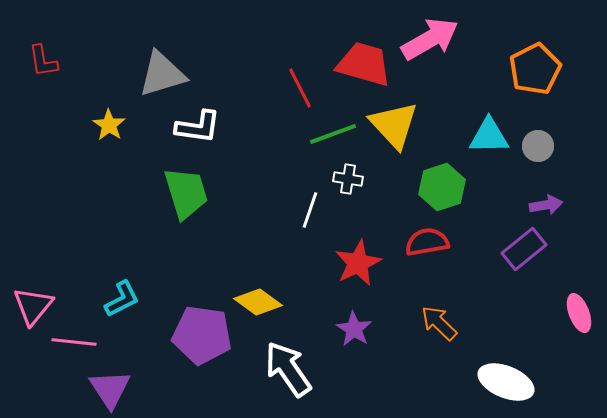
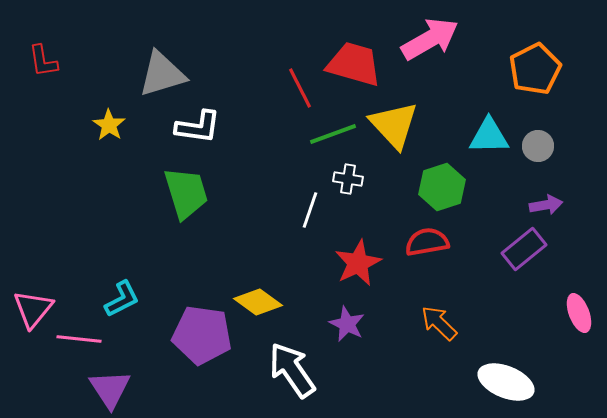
red trapezoid: moved 10 px left
pink triangle: moved 3 px down
purple star: moved 7 px left, 5 px up; rotated 6 degrees counterclockwise
pink line: moved 5 px right, 3 px up
white arrow: moved 4 px right, 1 px down
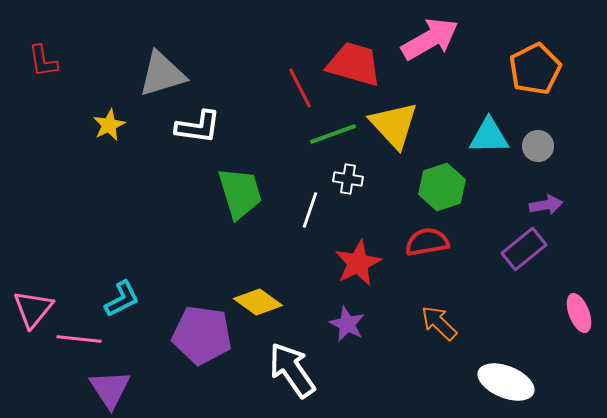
yellow star: rotated 12 degrees clockwise
green trapezoid: moved 54 px right
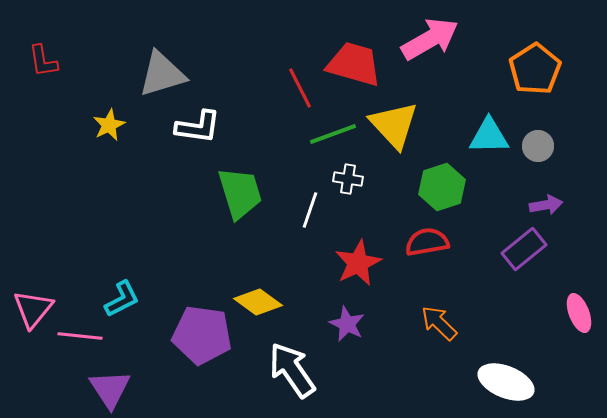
orange pentagon: rotated 6 degrees counterclockwise
pink line: moved 1 px right, 3 px up
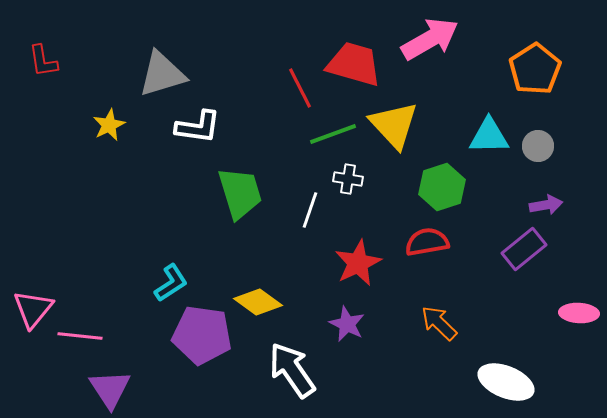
cyan L-shape: moved 49 px right, 16 px up; rotated 6 degrees counterclockwise
pink ellipse: rotated 66 degrees counterclockwise
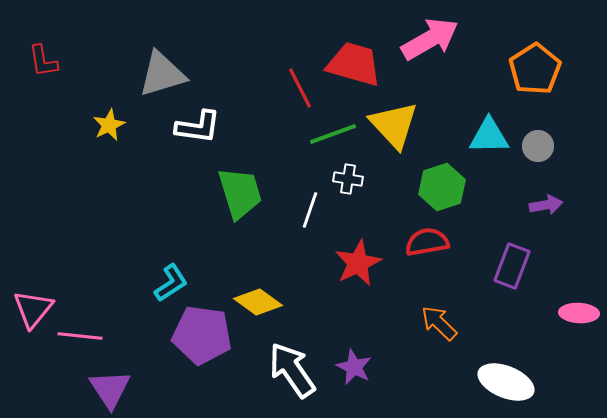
purple rectangle: moved 12 px left, 17 px down; rotated 30 degrees counterclockwise
purple star: moved 7 px right, 43 px down
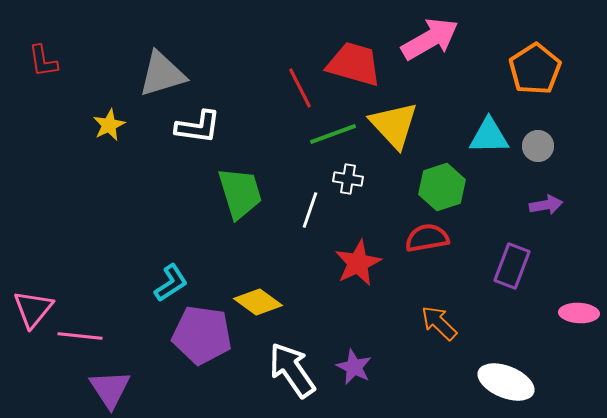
red semicircle: moved 4 px up
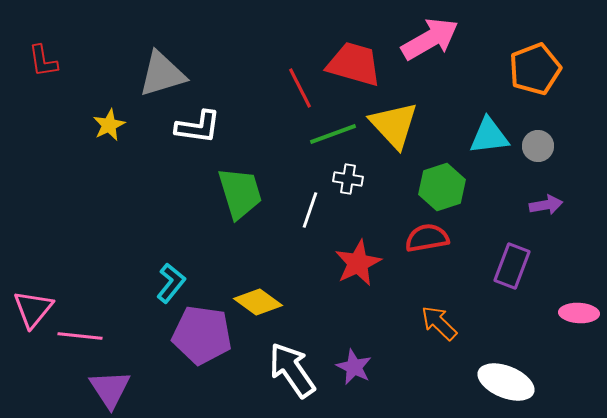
orange pentagon: rotated 12 degrees clockwise
cyan triangle: rotated 6 degrees counterclockwise
cyan L-shape: rotated 18 degrees counterclockwise
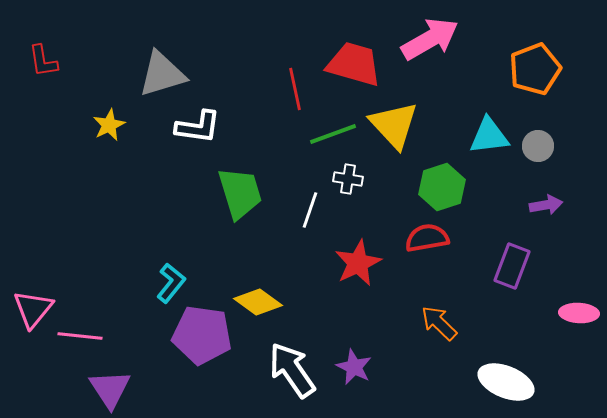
red line: moved 5 px left, 1 px down; rotated 15 degrees clockwise
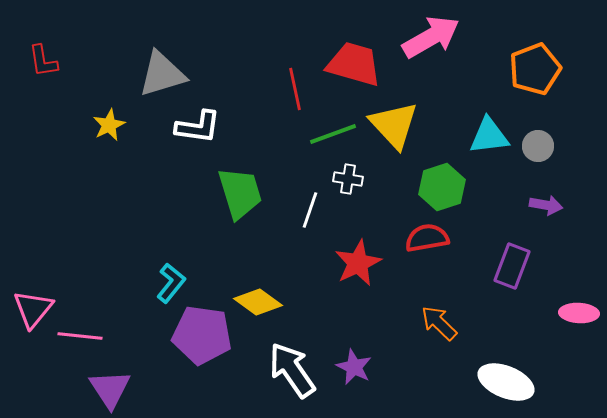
pink arrow: moved 1 px right, 2 px up
purple arrow: rotated 20 degrees clockwise
